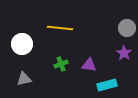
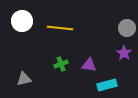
white circle: moved 23 px up
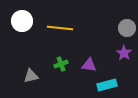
gray triangle: moved 7 px right, 3 px up
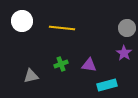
yellow line: moved 2 px right
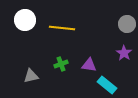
white circle: moved 3 px right, 1 px up
gray circle: moved 4 px up
cyan rectangle: rotated 54 degrees clockwise
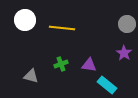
gray triangle: rotated 28 degrees clockwise
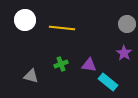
cyan rectangle: moved 1 px right, 3 px up
